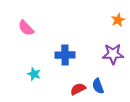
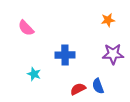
orange star: moved 10 px left; rotated 16 degrees clockwise
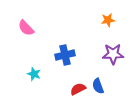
blue cross: rotated 12 degrees counterclockwise
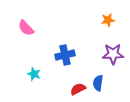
blue semicircle: moved 3 px up; rotated 28 degrees clockwise
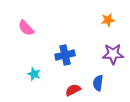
red semicircle: moved 5 px left, 1 px down
